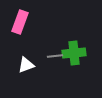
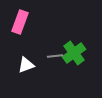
green cross: rotated 30 degrees counterclockwise
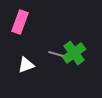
gray line: moved 1 px right, 2 px up; rotated 21 degrees clockwise
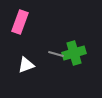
green cross: rotated 20 degrees clockwise
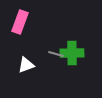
green cross: moved 2 px left; rotated 15 degrees clockwise
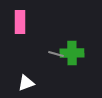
pink rectangle: rotated 20 degrees counterclockwise
white triangle: moved 18 px down
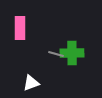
pink rectangle: moved 6 px down
white triangle: moved 5 px right
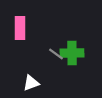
gray line: rotated 21 degrees clockwise
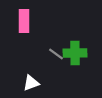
pink rectangle: moved 4 px right, 7 px up
green cross: moved 3 px right
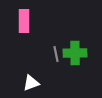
gray line: rotated 42 degrees clockwise
